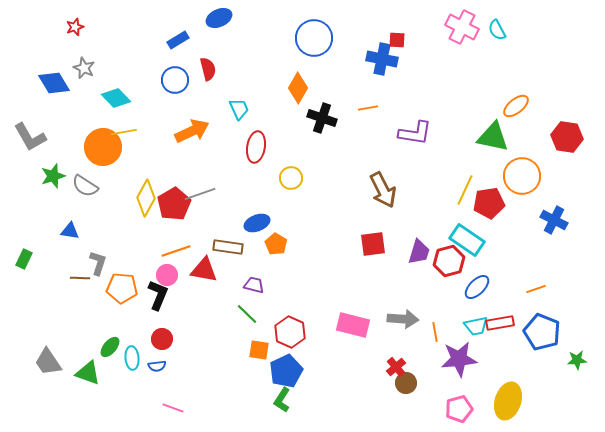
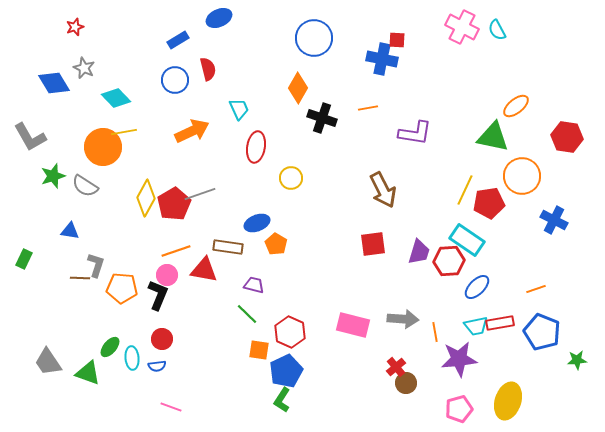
red hexagon at (449, 261): rotated 12 degrees clockwise
gray L-shape at (98, 263): moved 2 px left, 2 px down
pink line at (173, 408): moved 2 px left, 1 px up
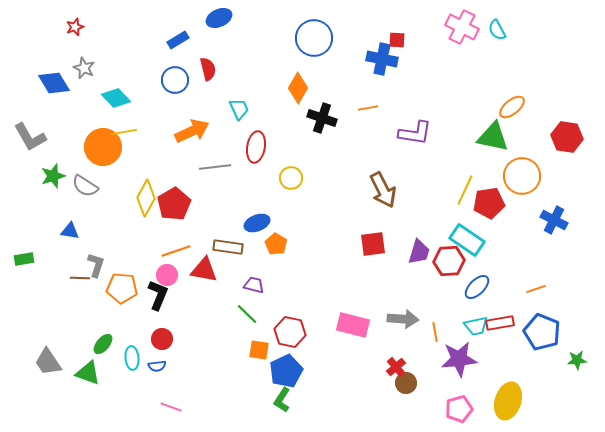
orange ellipse at (516, 106): moved 4 px left, 1 px down
gray line at (200, 194): moved 15 px right, 27 px up; rotated 12 degrees clockwise
green rectangle at (24, 259): rotated 54 degrees clockwise
red hexagon at (290, 332): rotated 12 degrees counterclockwise
green ellipse at (110, 347): moved 7 px left, 3 px up
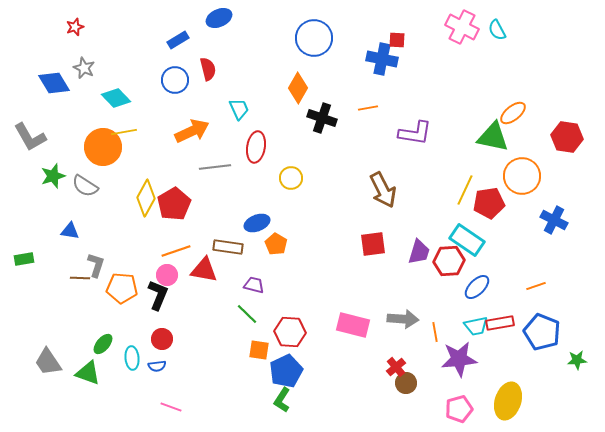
orange ellipse at (512, 107): moved 1 px right, 6 px down
orange line at (536, 289): moved 3 px up
red hexagon at (290, 332): rotated 8 degrees counterclockwise
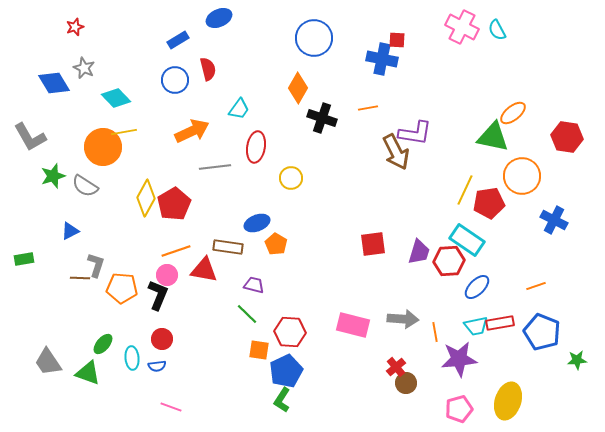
cyan trapezoid at (239, 109): rotated 60 degrees clockwise
brown arrow at (383, 190): moved 13 px right, 38 px up
blue triangle at (70, 231): rotated 36 degrees counterclockwise
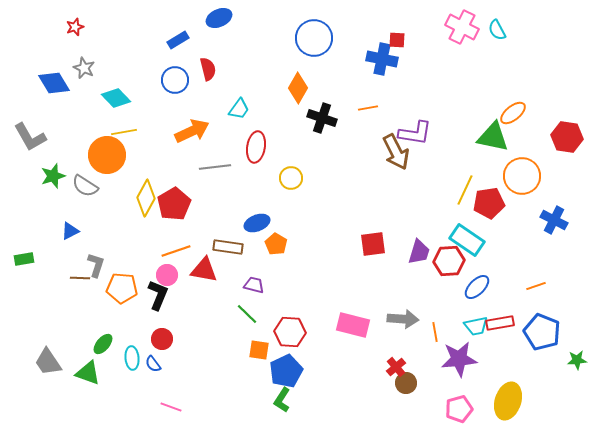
orange circle at (103, 147): moved 4 px right, 8 px down
blue semicircle at (157, 366): moved 4 px left, 2 px up; rotated 60 degrees clockwise
